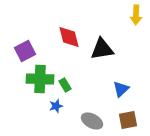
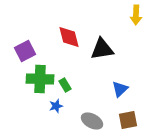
blue triangle: moved 1 px left
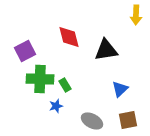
black triangle: moved 4 px right, 1 px down
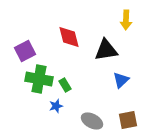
yellow arrow: moved 10 px left, 5 px down
green cross: moved 1 px left; rotated 8 degrees clockwise
blue triangle: moved 1 px right, 9 px up
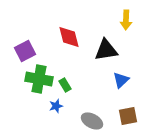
brown square: moved 4 px up
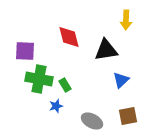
purple square: rotated 30 degrees clockwise
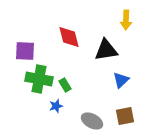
brown square: moved 3 px left
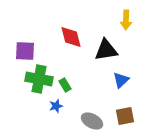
red diamond: moved 2 px right
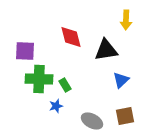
green cross: rotated 8 degrees counterclockwise
